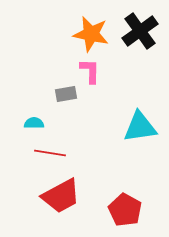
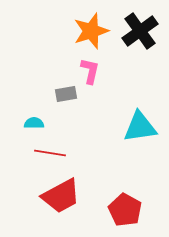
orange star: moved 3 px up; rotated 30 degrees counterclockwise
pink L-shape: rotated 12 degrees clockwise
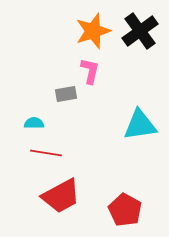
orange star: moved 2 px right
cyan triangle: moved 2 px up
red line: moved 4 px left
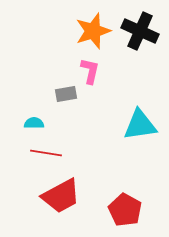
black cross: rotated 30 degrees counterclockwise
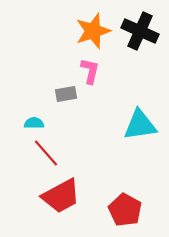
red line: rotated 40 degrees clockwise
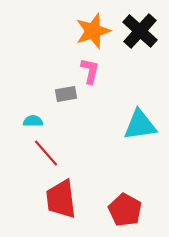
black cross: rotated 18 degrees clockwise
cyan semicircle: moved 1 px left, 2 px up
red trapezoid: moved 3 px down; rotated 111 degrees clockwise
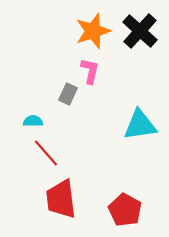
gray rectangle: moved 2 px right; rotated 55 degrees counterclockwise
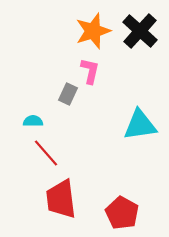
red pentagon: moved 3 px left, 3 px down
